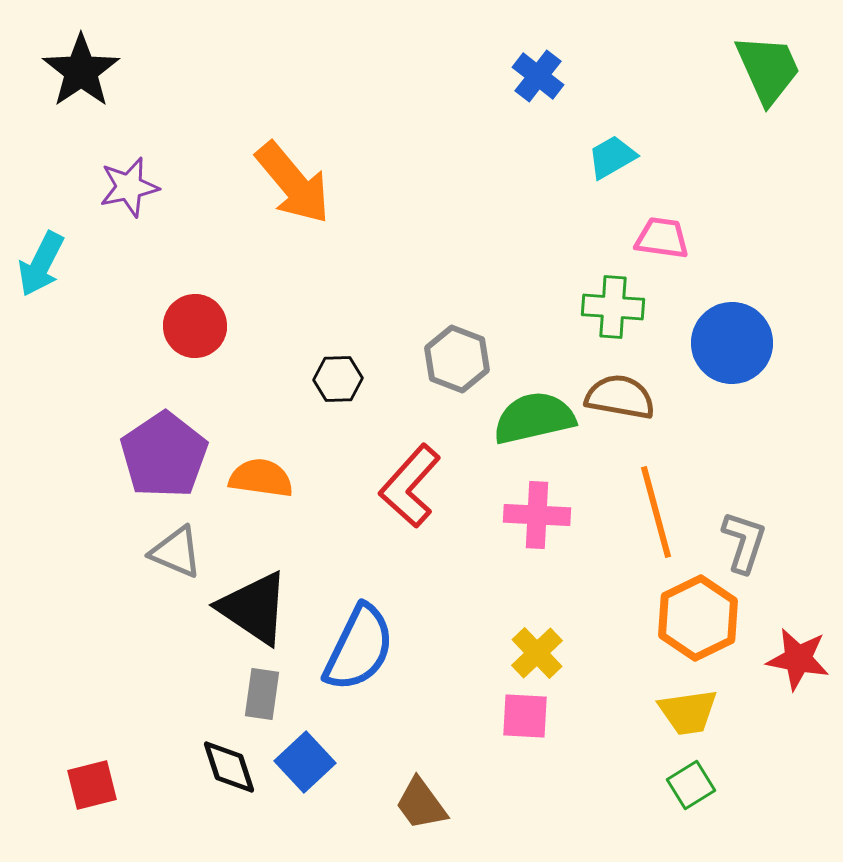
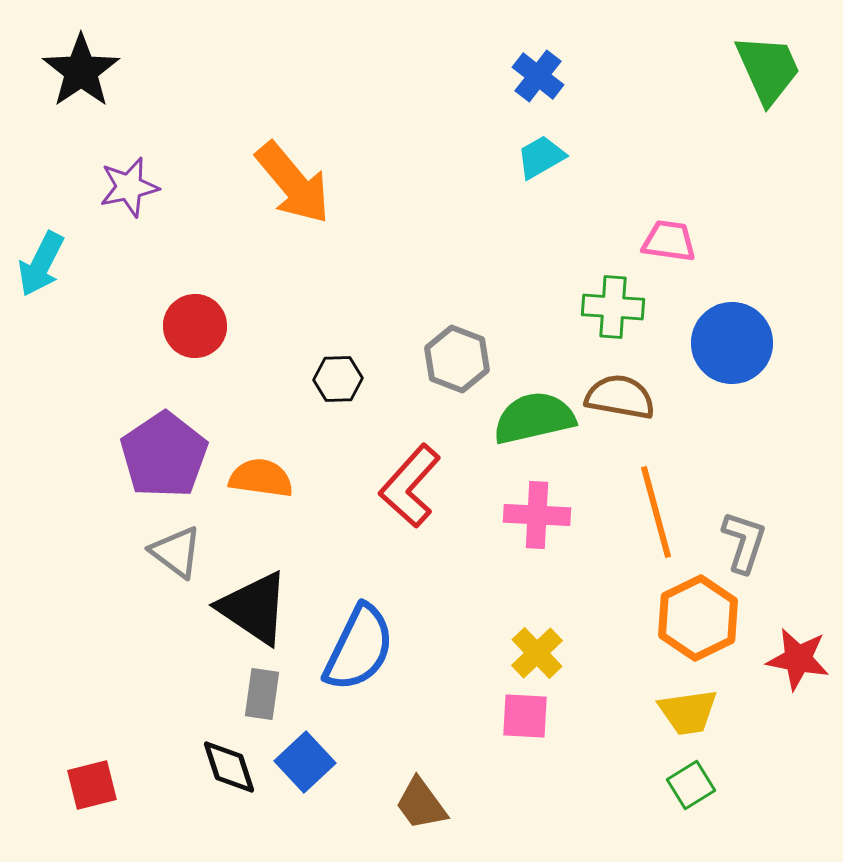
cyan trapezoid: moved 71 px left
pink trapezoid: moved 7 px right, 3 px down
gray triangle: rotated 14 degrees clockwise
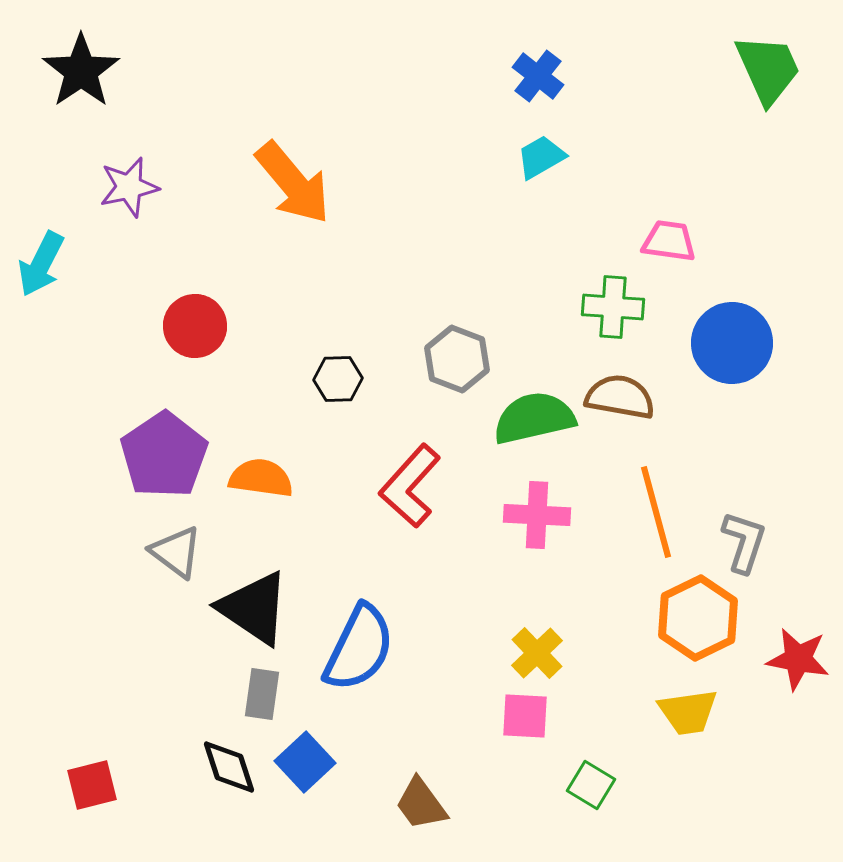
green square: moved 100 px left; rotated 27 degrees counterclockwise
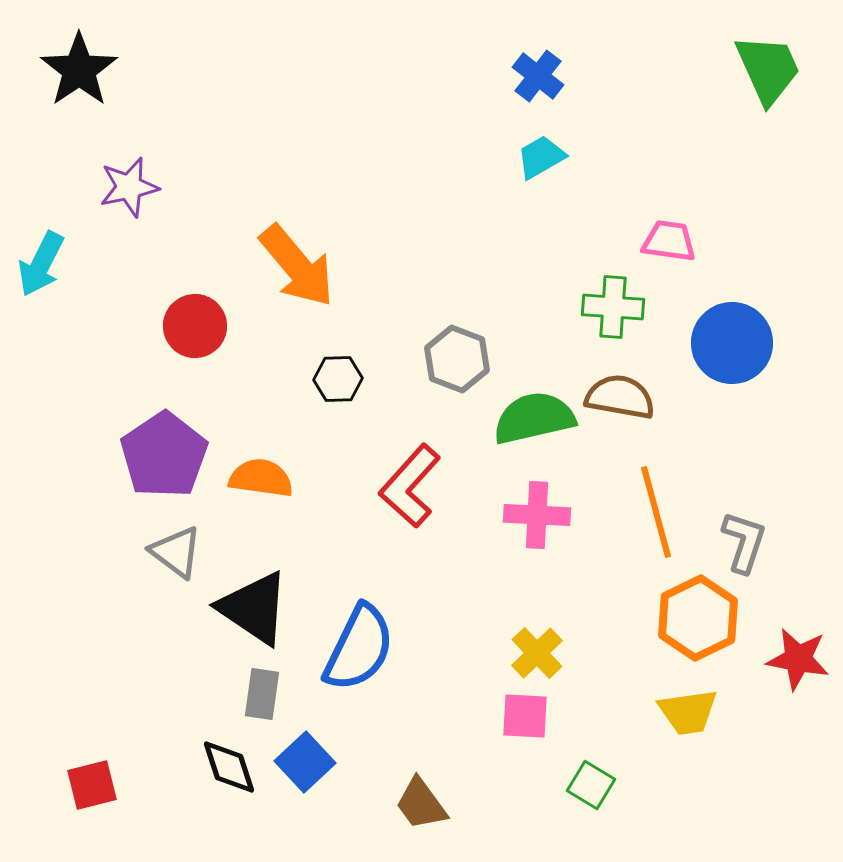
black star: moved 2 px left, 1 px up
orange arrow: moved 4 px right, 83 px down
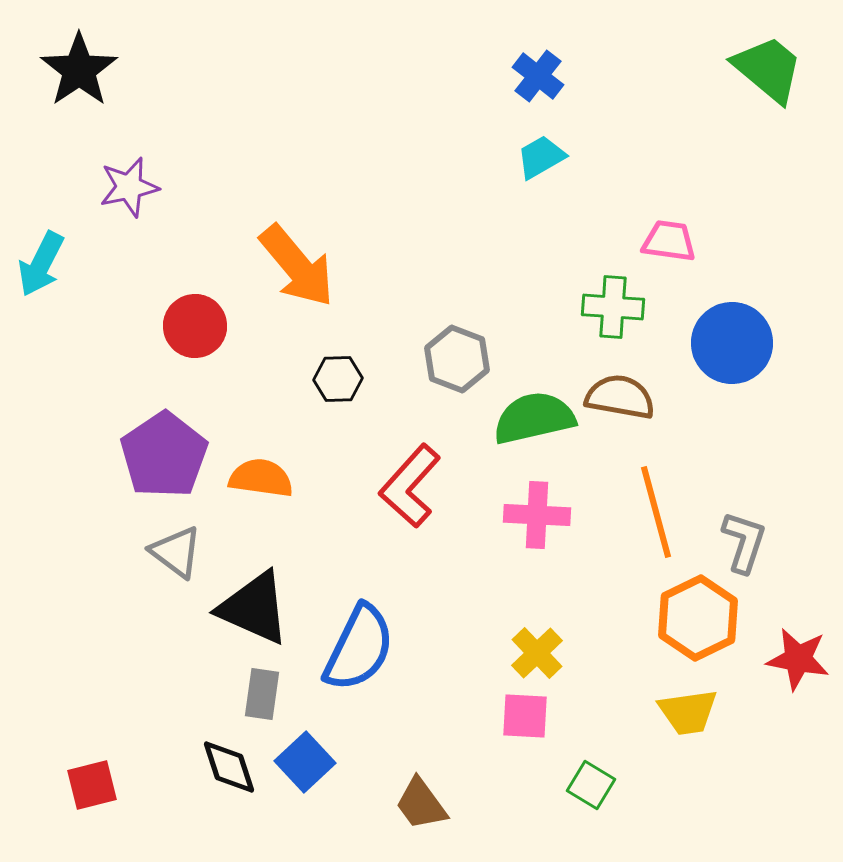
green trapezoid: rotated 26 degrees counterclockwise
black triangle: rotated 10 degrees counterclockwise
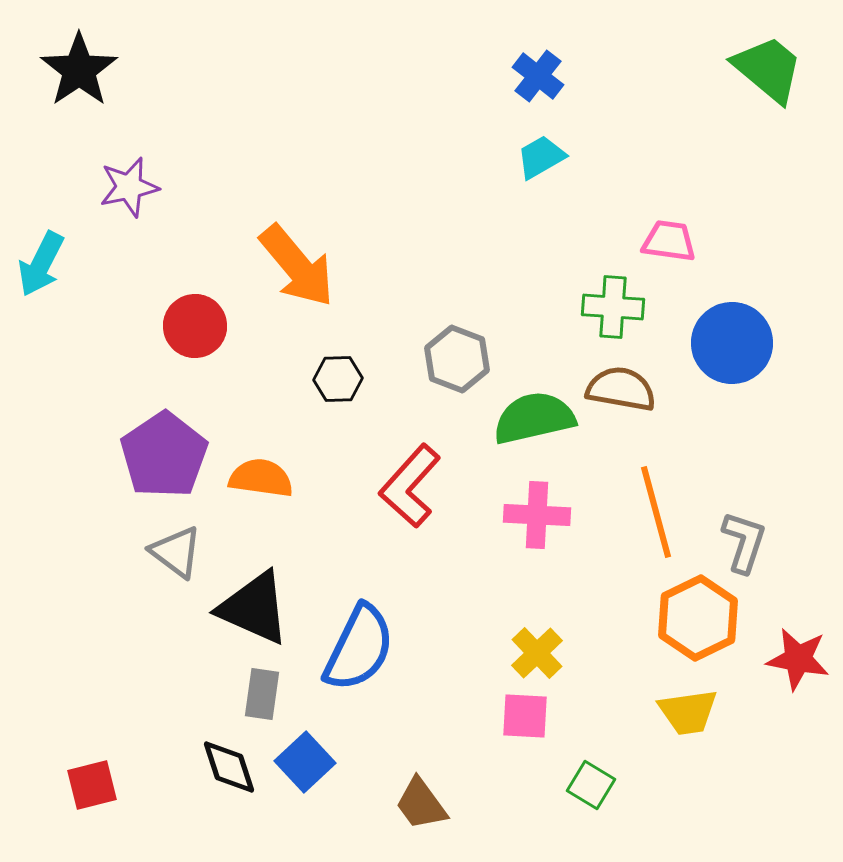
brown semicircle: moved 1 px right, 8 px up
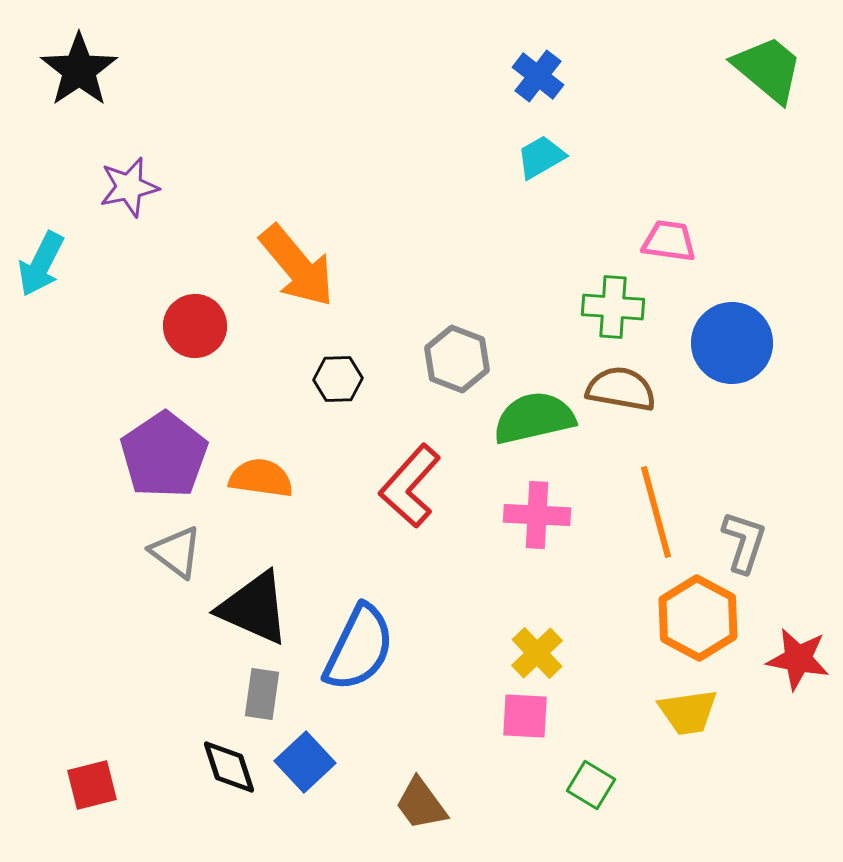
orange hexagon: rotated 6 degrees counterclockwise
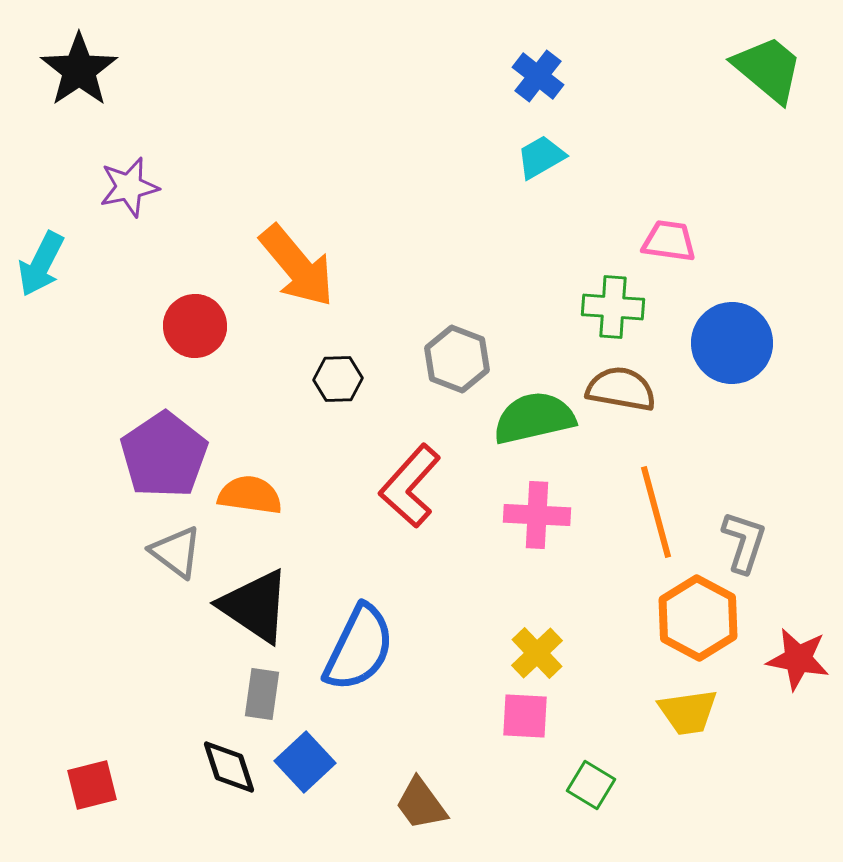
orange semicircle: moved 11 px left, 17 px down
black triangle: moved 1 px right, 2 px up; rotated 10 degrees clockwise
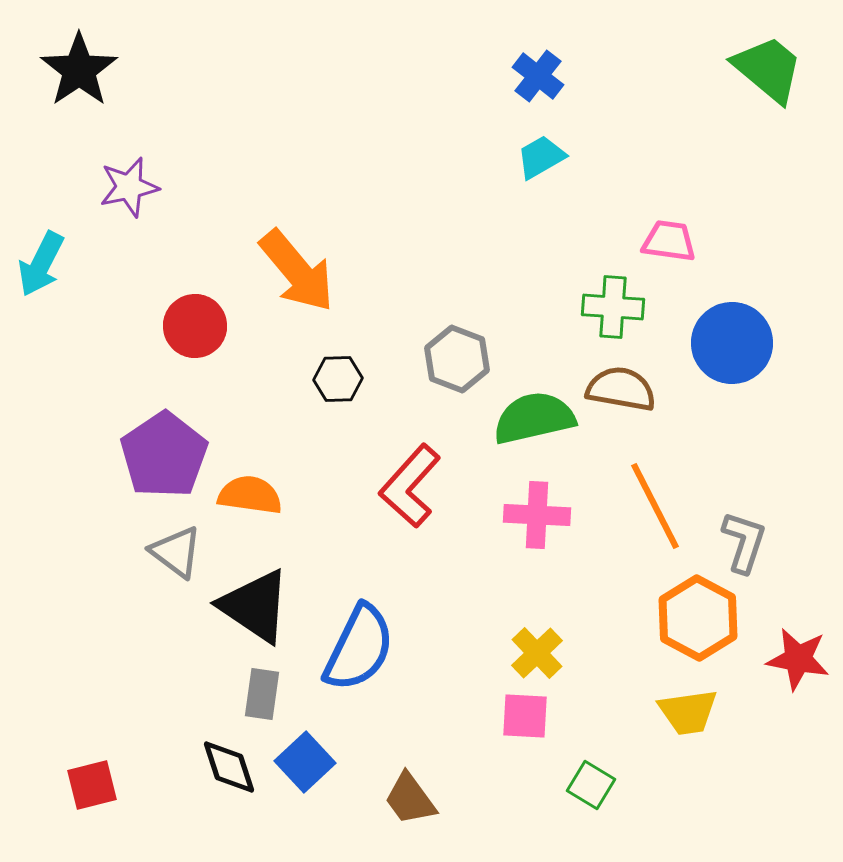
orange arrow: moved 5 px down
orange line: moved 1 px left, 6 px up; rotated 12 degrees counterclockwise
brown trapezoid: moved 11 px left, 5 px up
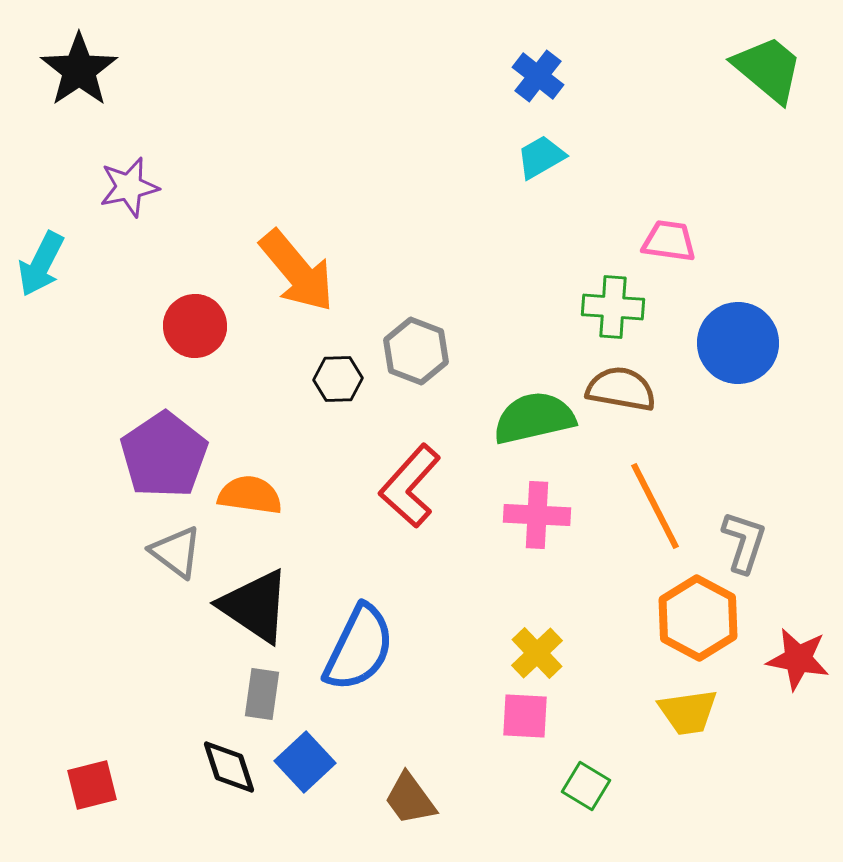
blue circle: moved 6 px right
gray hexagon: moved 41 px left, 8 px up
green square: moved 5 px left, 1 px down
